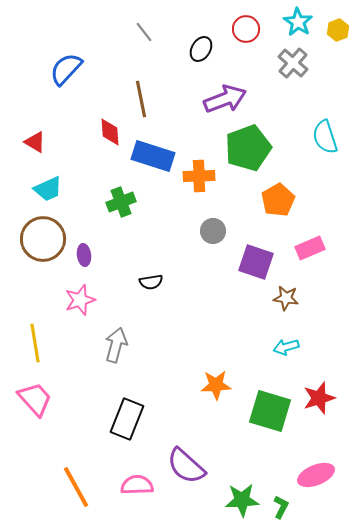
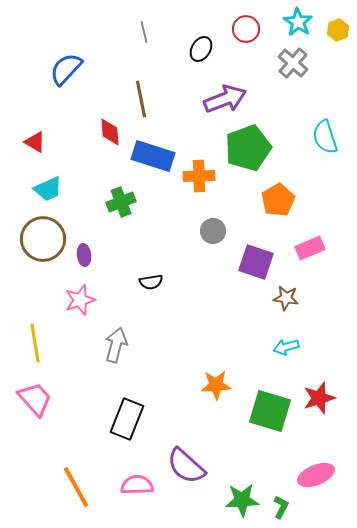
gray line: rotated 25 degrees clockwise
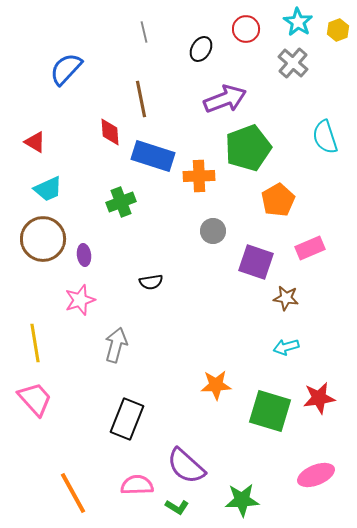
red star: rotated 8 degrees clockwise
orange line: moved 3 px left, 6 px down
green L-shape: moved 104 px left; rotated 95 degrees clockwise
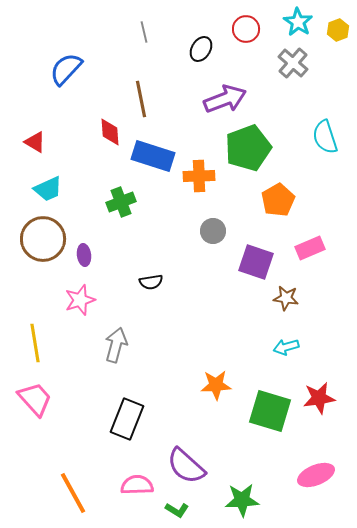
green L-shape: moved 3 px down
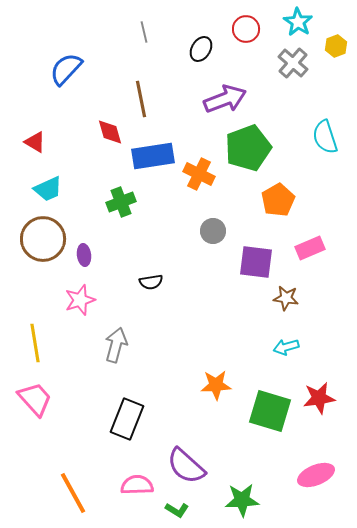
yellow hexagon: moved 2 px left, 16 px down
red diamond: rotated 12 degrees counterclockwise
blue rectangle: rotated 27 degrees counterclockwise
orange cross: moved 2 px up; rotated 28 degrees clockwise
purple square: rotated 12 degrees counterclockwise
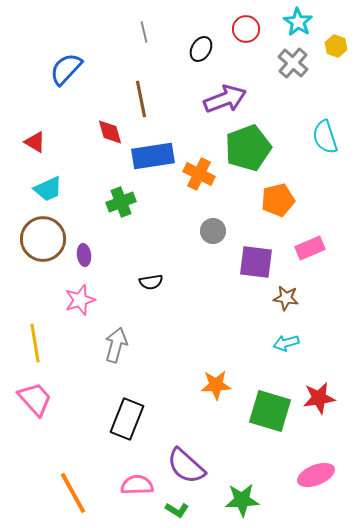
yellow hexagon: rotated 20 degrees counterclockwise
orange pentagon: rotated 16 degrees clockwise
cyan arrow: moved 4 px up
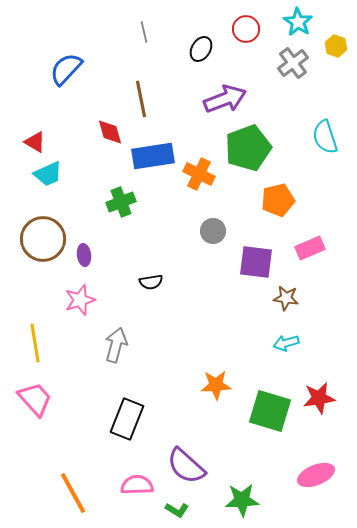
gray cross: rotated 12 degrees clockwise
cyan trapezoid: moved 15 px up
